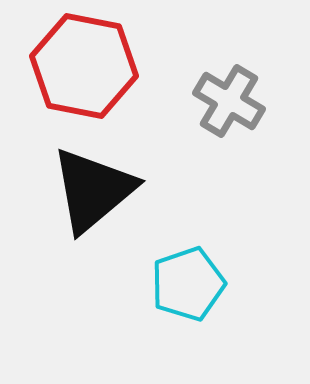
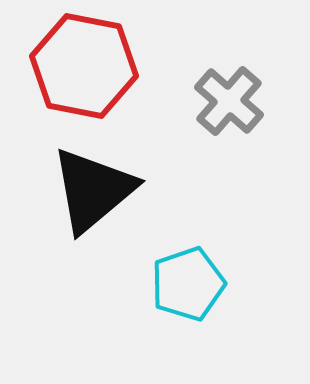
gray cross: rotated 10 degrees clockwise
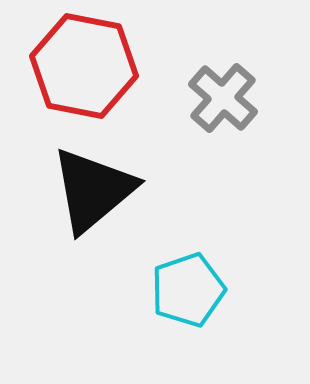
gray cross: moved 6 px left, 3 px up
cyan pentagon: moved 6 px down
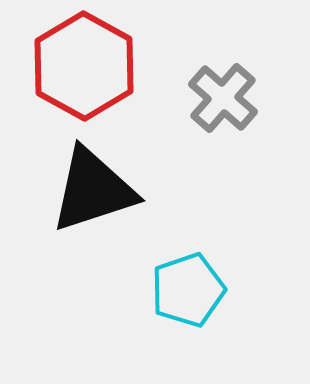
red hexagon: rotated 18 degrees clockwise
black triangle: rotated 22 degrees clockwise
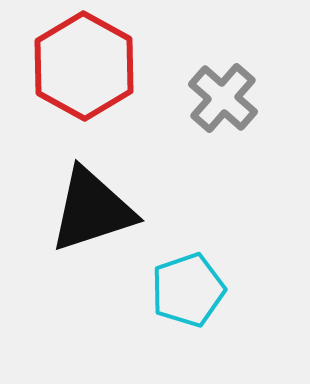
black triangle: moved 1 px left, 20 px down
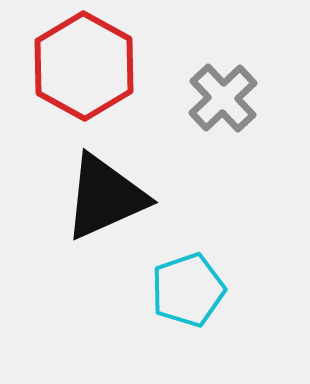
gray cross: rotated 6 degrees clockwise
black triangle: moved 13 px right, 13 px up; rotated 6 degrees counterclockwise
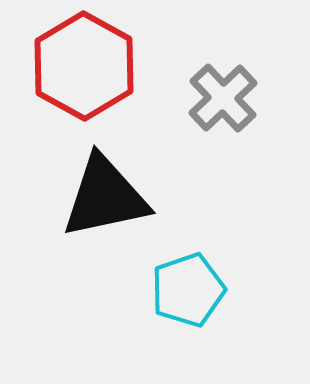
black triangle: rotated 12 degrees clockwise
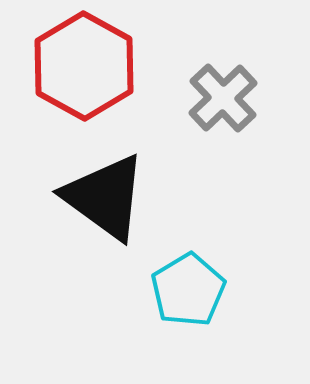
black triangle: rotated 48 degrees clockwise
cyan pentagon: rotated 12 degrees counterclockwise
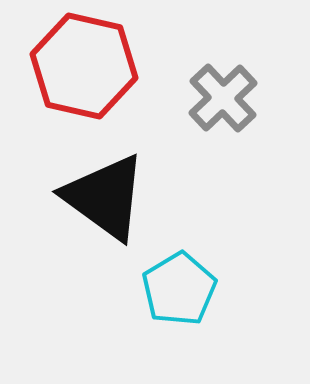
red hexagon: rotated 16 degrees counterclockwise
cyan pentagon: moved 9 px left, 1 px up
